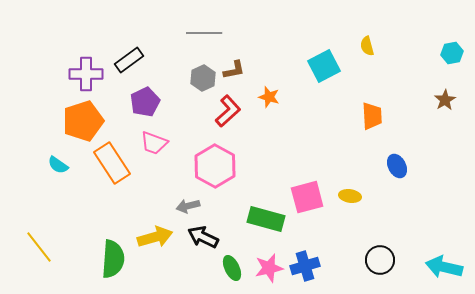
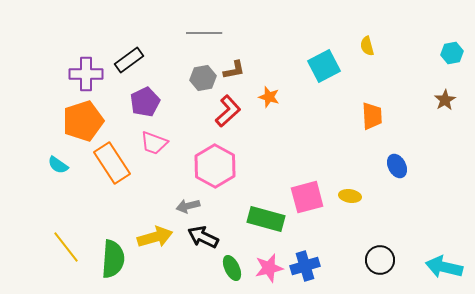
gray hexagon: rotated 15 degrees clockwise
yellow line: moved 27 px right
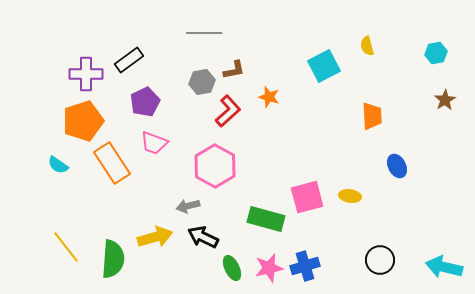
cyan hexagon: moved 16 px left
gray hexagon: moved 1 px left, 4 px down
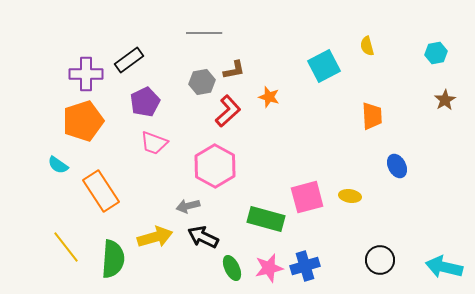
orange rectangle: moved 11 px left, 28 px down
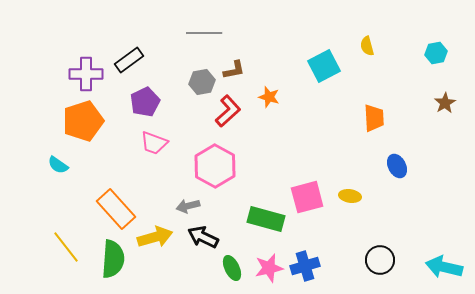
brown star: moved 3 px down
orange trapezoid: moved 2 px right, 2 px down
orange rectangle: moved 15 px right, 18 px down; rotated 9 degrees counterclockwise
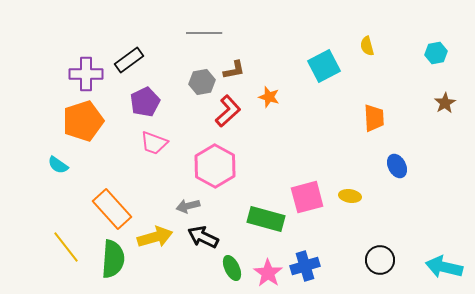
orange rectangle: moved 4 px left
pink star: moved 1 px left, 5 px down; rotated 24 degrees counterclockwise
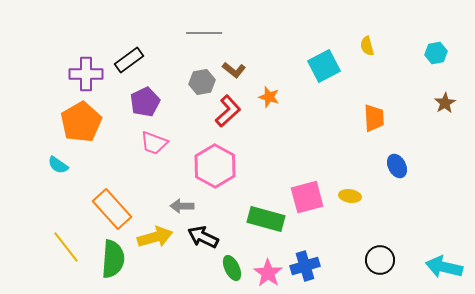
brown L-shape: rotated 50 degrees clockwise
orange pentagon: moved 2 px left, 1 px down; rotated 12 degrees counterclockwise
gray arrow: moved 6 px left; rotated 15 degrees clockwise
